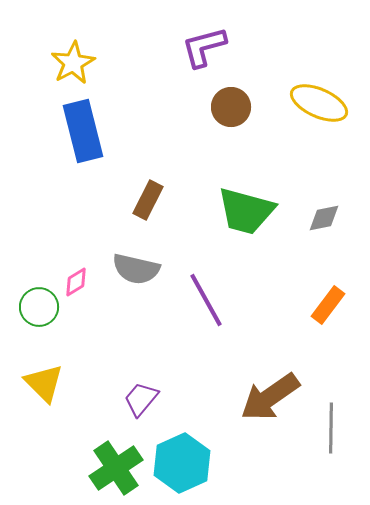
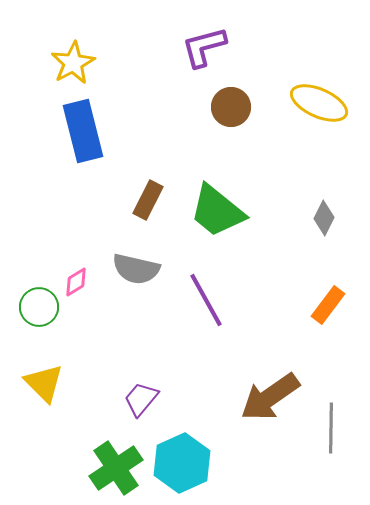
green trapezoid: moved 29 px left; rotated 24 degrees clockwise
gray diamond: rotated 52 degrees counterclockwise
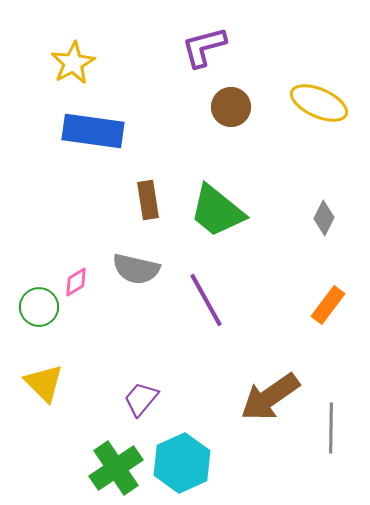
blue rectangle: moved 10 px right; rotated 68 degrees counterclockwise
brown rectangle: rotated 36 degrees counterclockwise
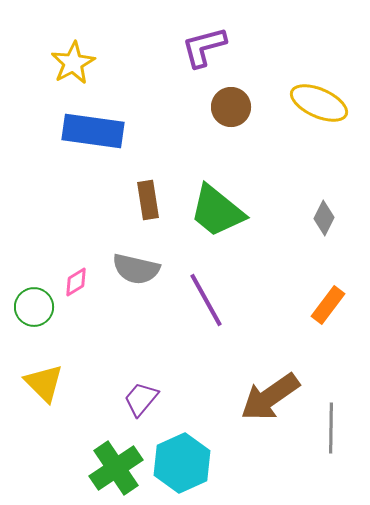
green circle: moved 5 px left
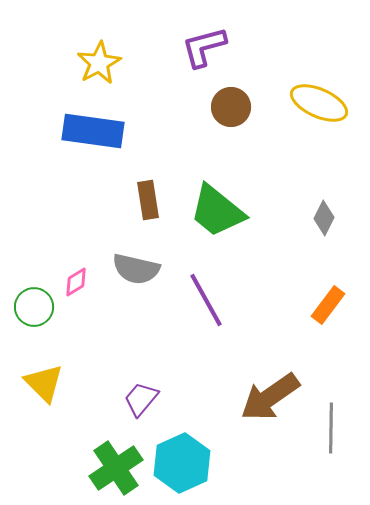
yellow star: moved 26 px right
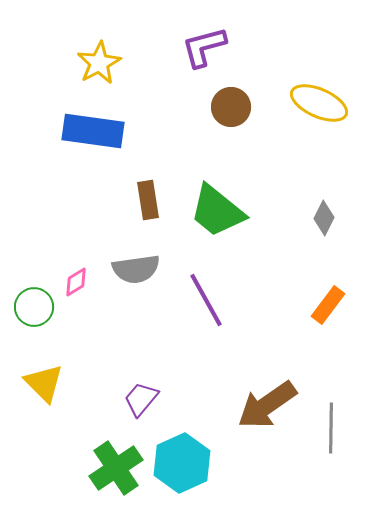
gray semicircle: rotated 21 degrees counterclockwise
brown arrow: moved 3 px left, 8 px down
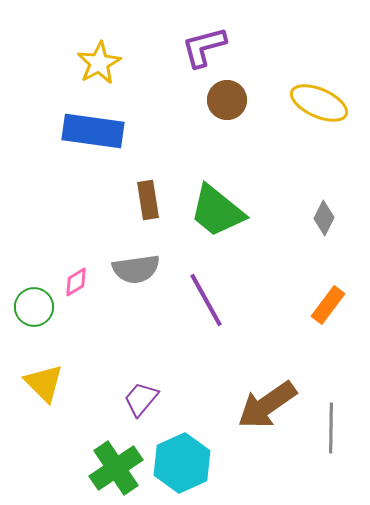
brown circle: moved 4 px left, 7 px up
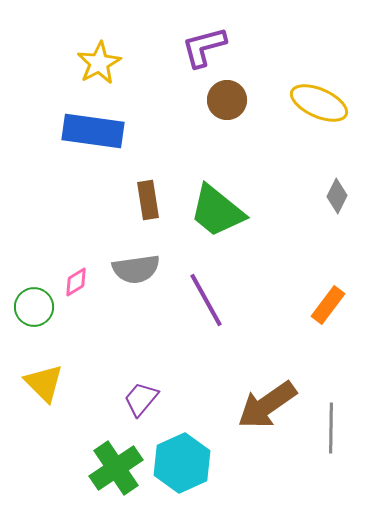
gray diamond: moved 13 px right, 22 px up
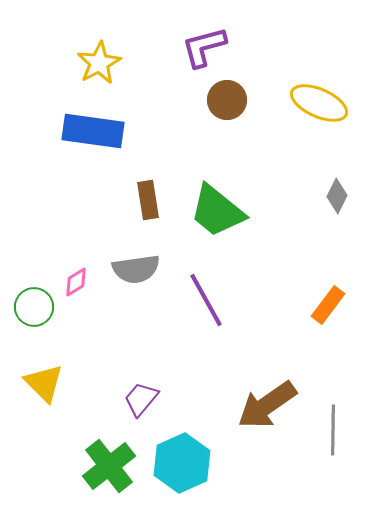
gray line: moved 2 px right, 2 px down
green cross: moved 7 px left, 2 px up; rotated 4 degrees counterclockwise
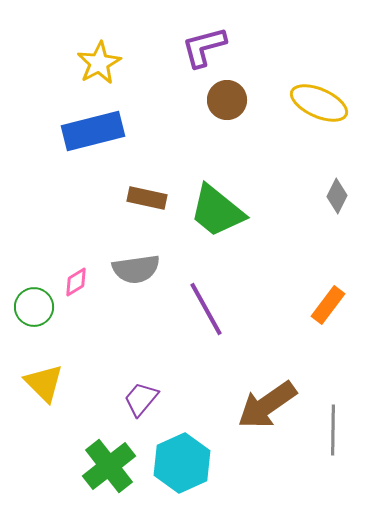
blue rectangle: rotated 22 degrees counterclockwise
brown rectangle: moved 1 px left, 2 px up; rotated 69 degrees counterclockwise
purple line: moved 9 px down
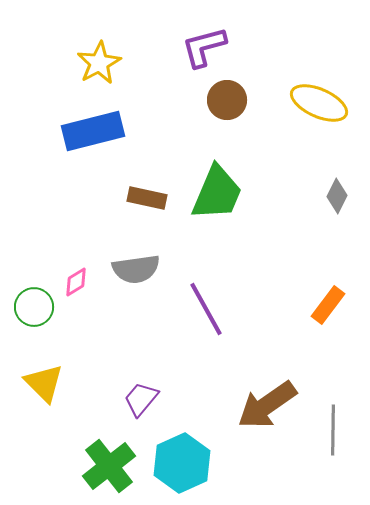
green trapezoid: moved 18 px up; rotated 106 degrees counterclockwise
